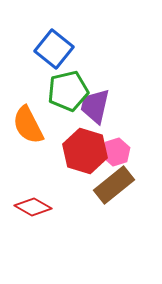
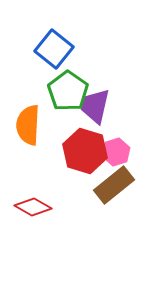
green pentagon: rotated 24 degrees counterclockwise
orange semicircle: rotated 30 degrees clockwise
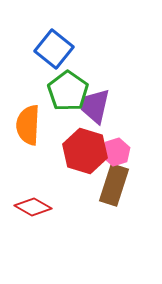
brown rectangle: rotated 33 degrees counterclockwise
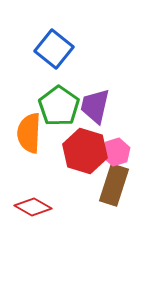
green pentagon: moved 9 px left, 15 px down
orange semicircle: moved 1 px right, 8 px down
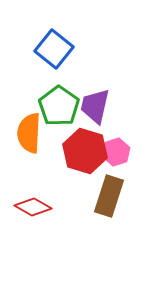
brown rectangle: moved 5 px left, 11 px down
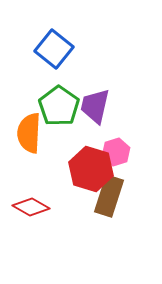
red hexagon: moved 6 px right, 18 px down
red diamond: moved 2 px left
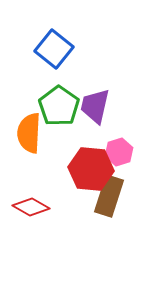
pink hexagon: moved 3 px right
red hexagon: rotated 12 degrees counterclockwise
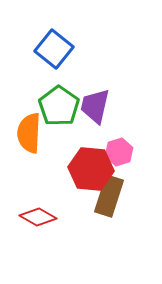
red diamond: moved 7 px right, 10 px down
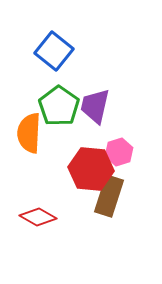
blue square: moved 2 px down
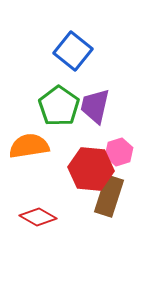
blue square: moved 19 px right
orange semicircle: moved 13 px down; rotated 78 degrees clockwise
